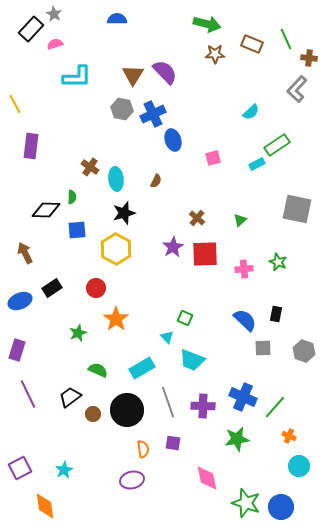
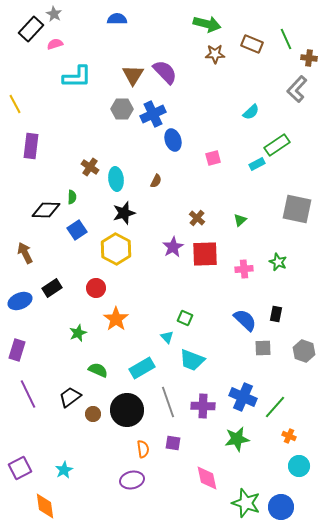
gray hexagon at (122, 109): rotated 10 degrees counterclockwise
blue square at (77, 230): rotated 30 degrees counterclockwise
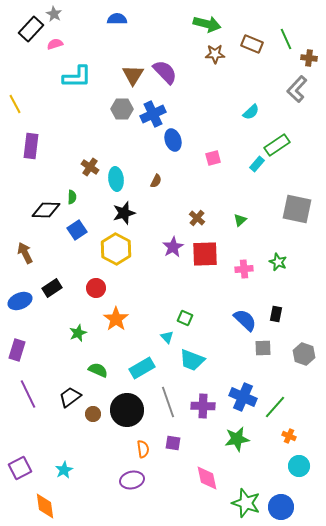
cyan rectangle at (257, 164): rotated 21 degrees counterclockwise
gray hexagon at (304, 351): moved 3 px down
